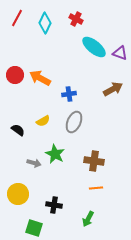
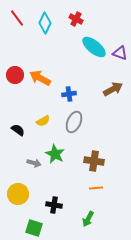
red line: rotated 66 degrees counterclockwise
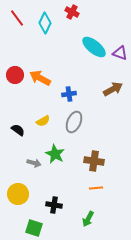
red cross: moved 4 px left, 7 px up
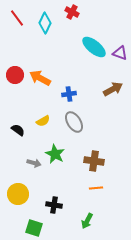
gray ellipse: rotated 55 degrees counterclockwise
green arrow: moved 1 px left, 2 px down
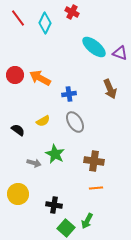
red line: moved 1 px right
brown arrow: moved 3 px left; rotated 96 degrees clockwise
gray ellipse: moved 1 px right
green square: moved 32 px right; rotated 24 degrees clockwise
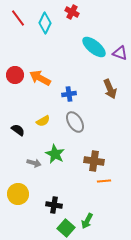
orange line: moved 8 px right, 7 px up
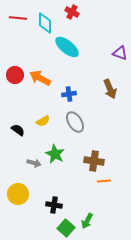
red line: rotated 48 degrees counterclockwise
cyan diamond: rotated 25 degrees counterclockwise
cyan ellipse: moved 27 px left
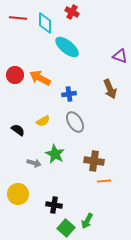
purple triangle: moved 3 px down
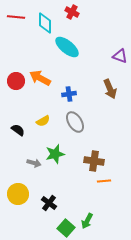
red line: moved 2 px left, 1 px up
red circle: moved 1 px right, 6 px down
green star: rotated 30 degrees clockwise
black cross: moved 5 px left, 2 px up; rotated 28 degrees clockwise
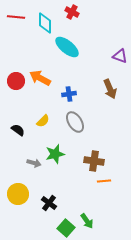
yellow semicircle: rotated 16 degrees counterclockwise
green arrow: rotated 63 degrees counterclockwise
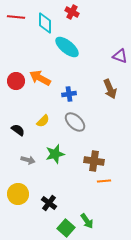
gray ellipse: rotated 15 degrees counterclockwise
gray arrow: moved 6 px left, 3 px up
